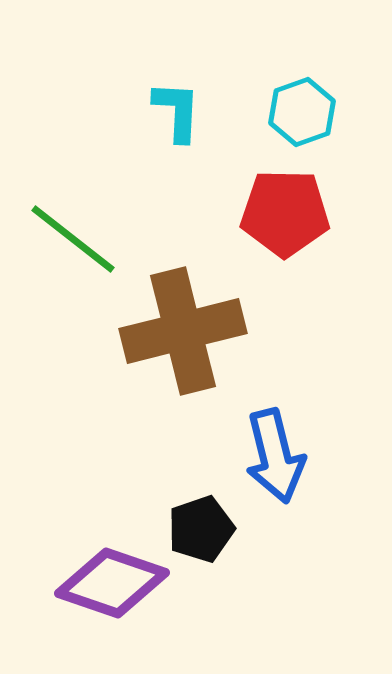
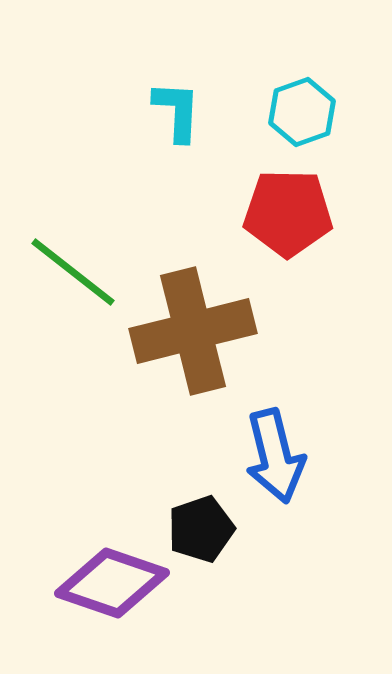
red pentagon: moved 3 px right
green line: moved 33 px down
brown cross: moved 10 px right
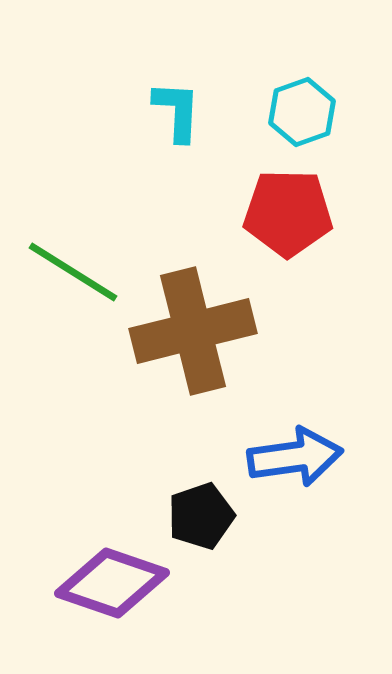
green line: rotated 6 degrees counterclockwise
blue arrow: moved 20 px right, 1 px down; rotated 84 degrees counterclockwise
black pentagon: moved 13 px up
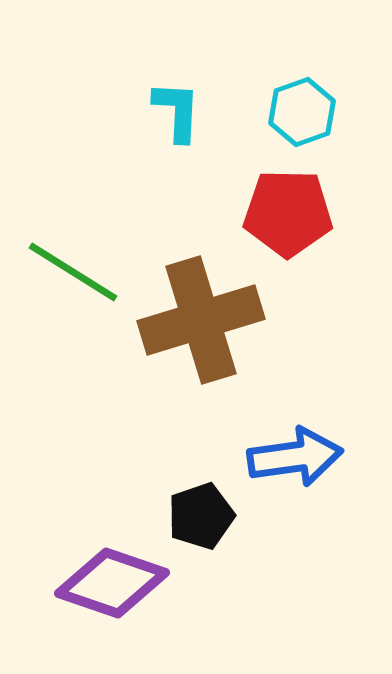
brown cross: moved 8 px right, 11 px up; rotated 3 degrees counterclockwise
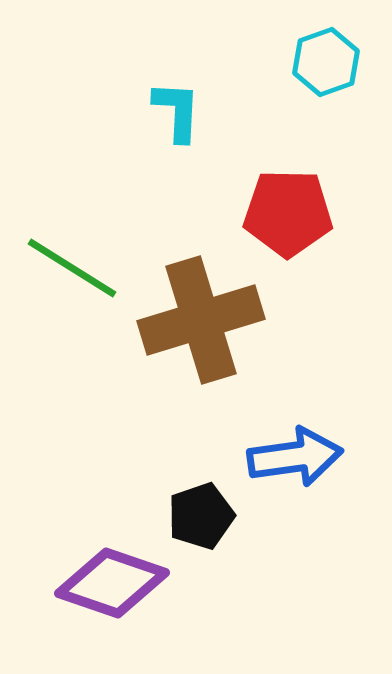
cyan hexagon: moved 24 px right, 50 px up
green line: moved 1 px left, 4 px up
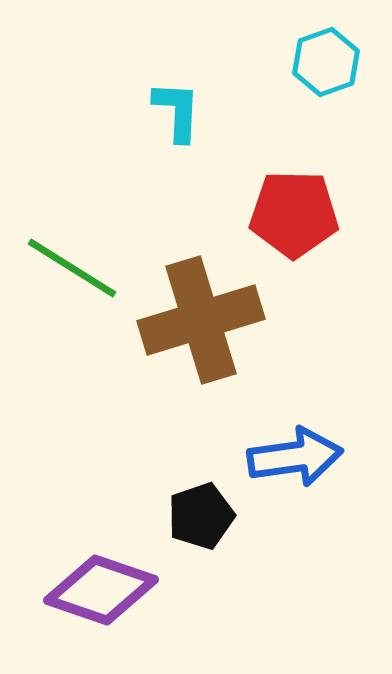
red pentagon: moved 6 px right, 1 px down
purple diamond: moved 11 px left, 7 px down
